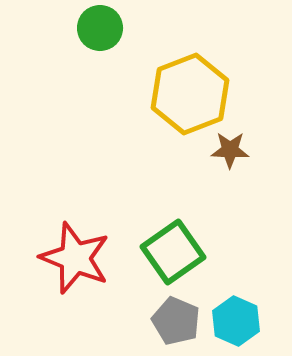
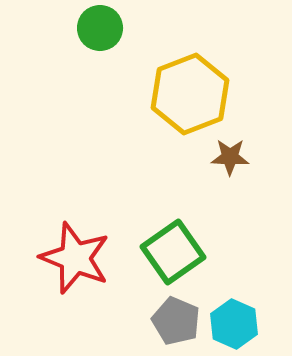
brown star: moved 7 px down
cyan hexagon: moved 2 px left, 3 px down
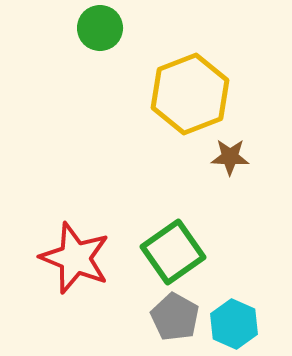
gray pentagon: moved 1 px left, 4 px up; rotated 6 degrees clockwise
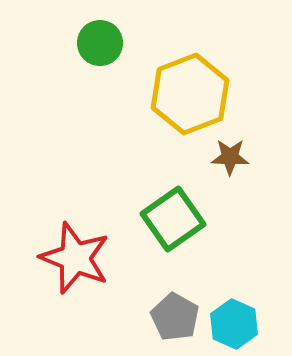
green circle: moved 15 px down
green square: moved 33 px up
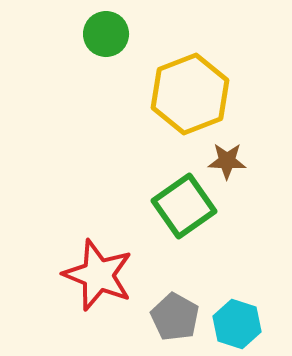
green circle: moved 6 px right, 9 px up
brown star: moved 3 px left, 4 px down
green square: moved 11 px right, 13 px up
red star: moved 23 px right, 17 px down
cyan hexagon: moved 3 px right; rotated 6 degrees counterclockwise
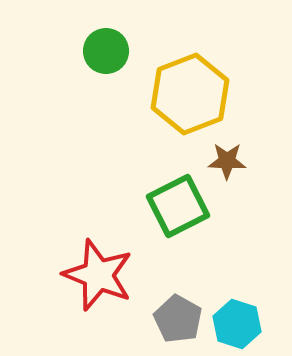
green circle: moved 17 px down
green square: moved 6 px left; rotated 8 degrees clockwise
gray pentagon: moved 3 px right, 2 px down
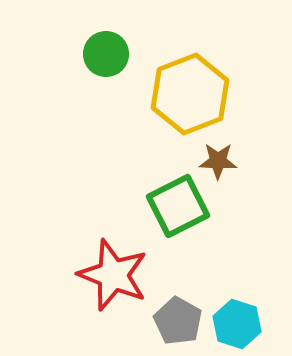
green circle: moved 3 px down
brown star: moved 9 px left
red star: moved 15 px right
gray pentagon: moved 2 px down
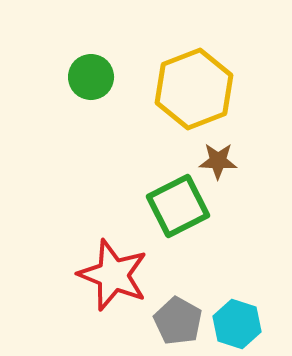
green circle: moved 15 px left, 23 px down
yellow hexagon: moved 4 px right, 5 px up
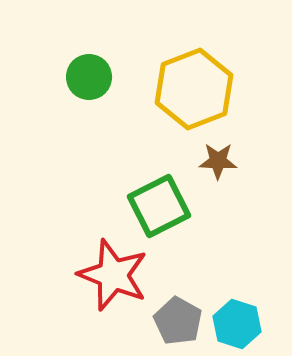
green circle: moved 2 px left
green square: moved 19 px left
